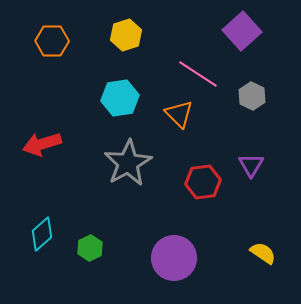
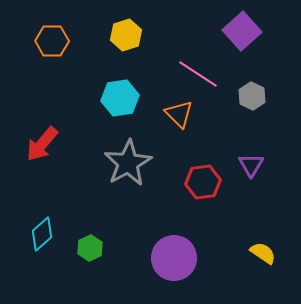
red arrow: rotated 33 degrees counterclockwise
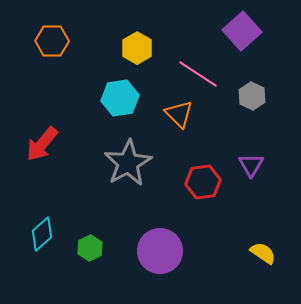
yellow hexagon: moved 11 px right, 13 px down; rotated 12 degrees counterclockwise
purple circle: moved 14 px left, 7 px up
